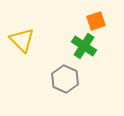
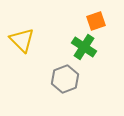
green cross: moved 1 px down
gray hexagon: rotated 16 degrees clockwise
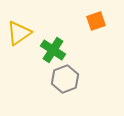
yellow triangle: moved 3 px left, 7 px up; rotated 40 degrees clockwise
green cross: moved 31 px left, 3 px down
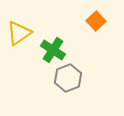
orange square: rotated 24 degrees counterclockwise
gray hexagon: moved 3 px right, 1 px up
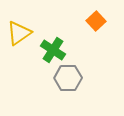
gray hexagon: rotated 20 degrees clockwise
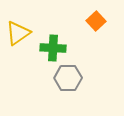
yellow triangle: moved 1 px left
green cross: moved 2 px up; rotated 30 degrees counterclockwise
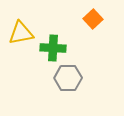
orange square: moved 3 px left, 2 px up
yellow triangle: moved 3 px right; rotated 24 degrees clockwise
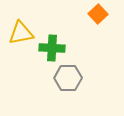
orange square: moved 5 px right, 5 px up
green cross: moved 1 px left
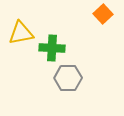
orange square: moved 5 px right
